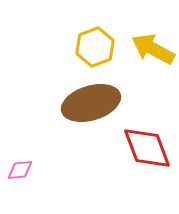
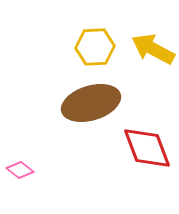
yellow hexagon: rotated 18 degrees clockwise
pink diamond: rotated 44 degrees clockwise
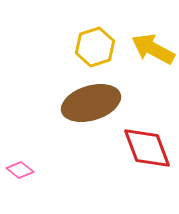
yellow hexagon: rotated 15 degrees counterclockwise
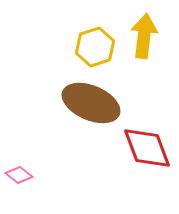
yellow arrow: moved 9 px left, 13 px up; rotated 69 degrees clockwise
brown ellipse: rotated 40 degrees clockwise
pink diamond: moved 1 px left, 5 px down
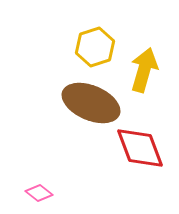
yellow arrow: moved 34 px down; rotated 9 degrees clockwise
red diamond: moved 7 px left
pink diamond: moved 20 px right, 18 px down
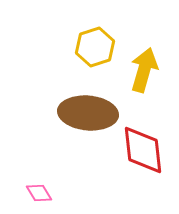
brown ellipse: moved 3 px left, 10 px down; rotated 18 degrees counterclockwise
red diamond: moved 3 px right, 2 px down; rotated 14 degrees clockwise
pink diamond: rotated 20 degrees clockwise
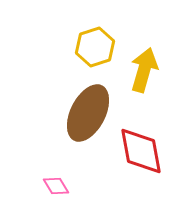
brown ellipse: rotated 68 degrees counterclockwise
red diamond: moved 2 px left, 1 px down; rotated 4 degrees counterclockwise
pink diamond: moved 17 px right, 7 px up
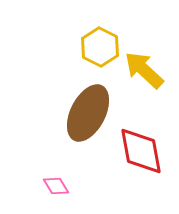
yellow hexagon: moved 5 px right; rotated 15 degrees counterclockwise
yellow arrow: rotated 63 degrees counterclockwise
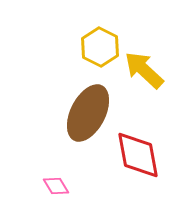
red diamond: moved 3 px left, 4 px down
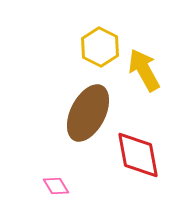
yellow arrow: rotated 18 degrees clockwise
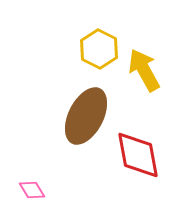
yellow hexagon: moved 1 px left, 2 px down
brown ellipse: moved 2 px left, 3 px down
pink diamond: moved 24 px left, 4 px down
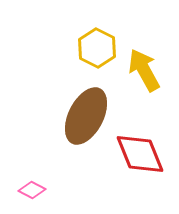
yellow hexagon: moved 2 px left, 1 px up
red diamond: moved 2 px right, 1 px up; rotated 12 degrees counterclockwise
pink diamond: rotated 32 degrees counterclockwise
